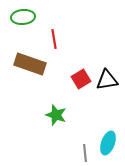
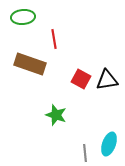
red square: rotated 30 degrees counterclockwise
cyan ellipse: moved 1 px right, 1 px down
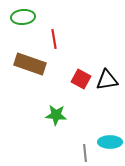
green star: rotated 15 degrees counterclockwise
cyan ellipse: moved 1 px right, 2 px up; rotated 70 degrees clockwise
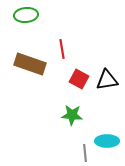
green ellipse: moved 3 px right, 2 px up
red line: moved 8 px right, 10 px down
red square: moved 2 px left
green star: moved 16 px right
cyan ellipse: moved 3 px left, 1 px up
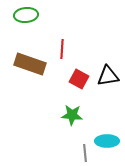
red line: rotated 12 degrees clockwise
black triangle: moved 1 px right, 4 px up
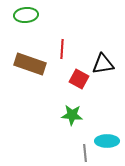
black triangle: moved 5 px left, 12 px up
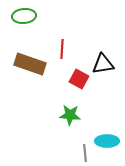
green ellipse: moved 2 px left, 1 px down
green star: moved 2 px left
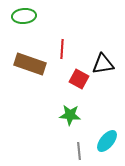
cyan ellipse: rotated 50 degrees counterclockwise
gray line: moved 6 px left, 2 px up
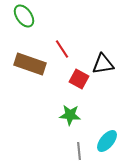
green ellipse: rotated 60 degrees clockwise
red line: rotated 36 degrees counterclockwise
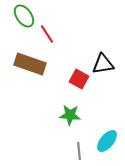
red line: moved 15 px left, 15 px up
